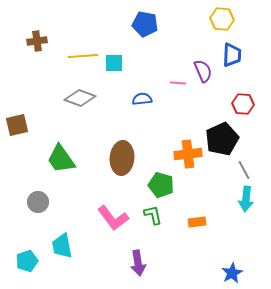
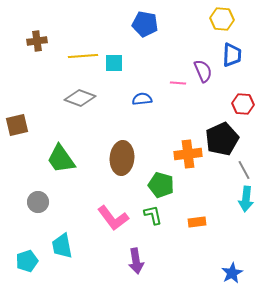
purple arrow: moved 2 px left, 2 px up
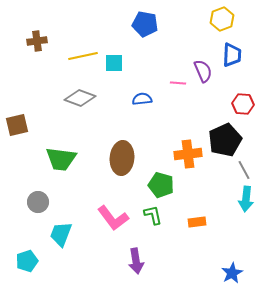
yellow hexagon: rotated 25 degrees counterclockwise
yellow line: rotated 8 degrees counterclockwise
black pentagon: moved 3 px right, 1 px down
green trapezoid: rotated 48 degrees counterclockwise
cyan trapezoid: moved 1 px left, 12 px up; rotated 32 degrees clockwise
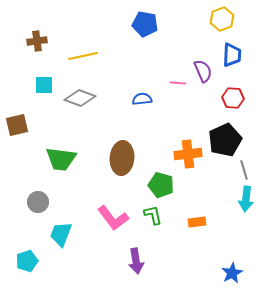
cyan square: moved 70 px left, 22 px down
red hexagon: moved 10 px left, 6 px up
gray line: rotated 12 degrees clockwise
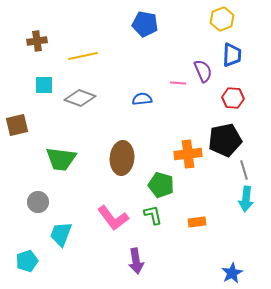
black pentagon: rotated 12 degrees clockwise
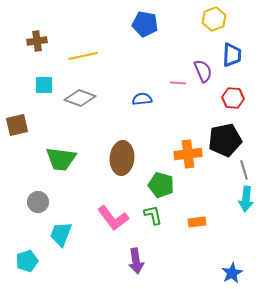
yellow hexagon: moved 8 px left
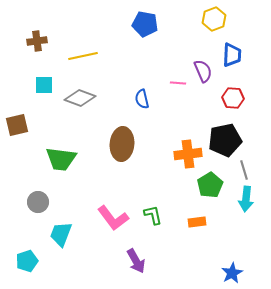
blue semicircle: rotated 96 degrees counterclockwise
brown ellipse: moved 14 px up
green pentagon: moved 49 px right; rotated 25 degrees clockwise
purple arrow: rotated 20 degrees counterclockwise
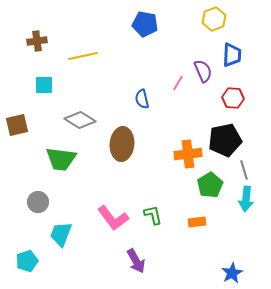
pink line: rotated 63 degrees counterclockwise
gray diamond: moved 22 px down; rotated 12 degrees clockwise
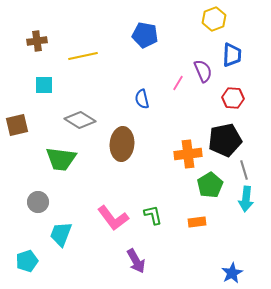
blue pentagon: moved 11 px down
